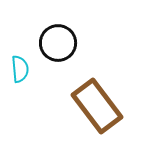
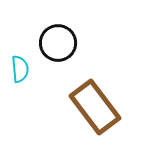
brown rectangle: moved 2 px left, 1 px down
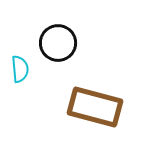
brown rectangle: rotated 38 degrees counterclockwise
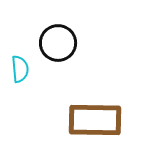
brown rectangle: moved 13 px down; rotated 14 degrees counterclockwise
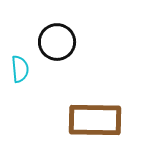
black circle: moved 1 px left, 1 px up
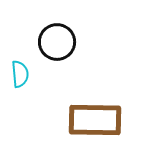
cyan semicircle: moved 5 px down
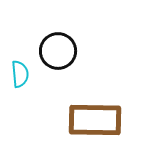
black circle: moved 1 px right, 9 px down
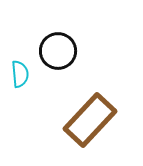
brown rectangle: moved 5 px left; rotated 48 degrees counterclockwise
